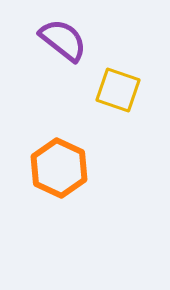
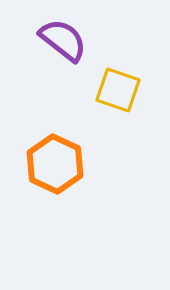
orange hexagon: moved 4 px left, 4 px up
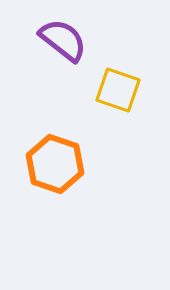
orange hexagon: rotated 6 degrees counterclockwise
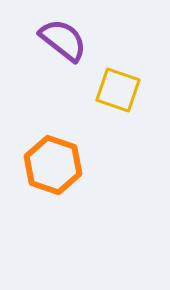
orange hexagon: moved 2 px left, 1 px down
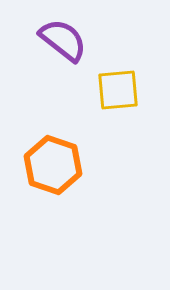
yellow square: rotated 24 degrees counterclockwise
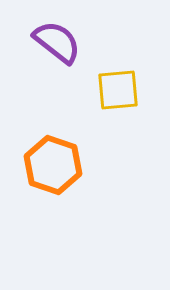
purple semicircle: moved 6 px left, 2 px down
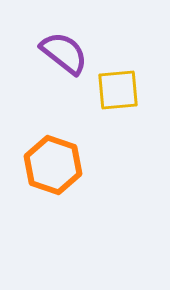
purple semicircle: moved 7 px right, 11 px down
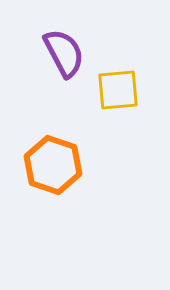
purple semicircle: rotated 24 degrees clockwise
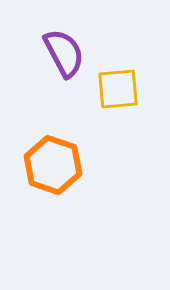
yellow square: moved 1 px up
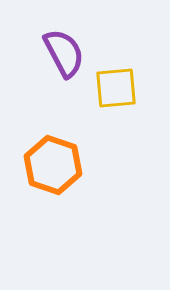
yellow square: moved 2 px left, 1 px up
